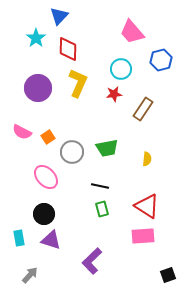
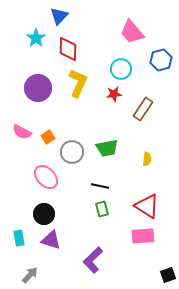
purple L-shape: moved 1 px right, 1 px up
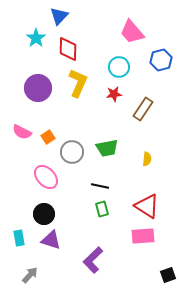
cyan circle: moved 2 px left, 2 px up
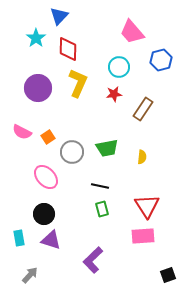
yellow semicircle: moved 5 px left, 2 px up
red triangle: rotated 24 degrees clockwise
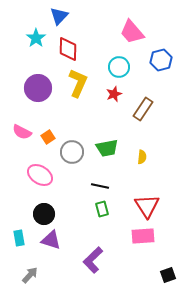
red star: rotated 14 degrees counterclockwise
pink ellipse: moved 6 px left, 2 px up; rotated 15 degrees counterclockwise
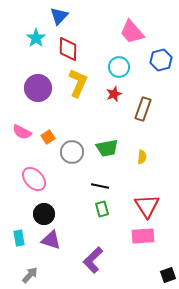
brown rectangle: rotated 15 degrees counterclockwise
pink ellipse: moved 6 px left, 4 px down; rotated 15 degrees clockwise
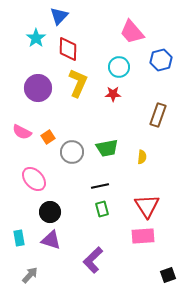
red star: moved 1 px left; rotated 21 degrees clockwise
brown rectangle: moved 15 px right, 6 px down
black line: rotated 24 degrees counterclockwise
black circle: moved 6 px right, 2 px up
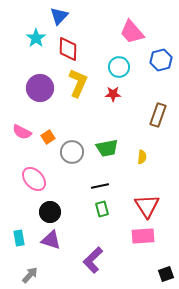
purple circle: moved 2 px right
black square: moved 2 px left, 1 px up
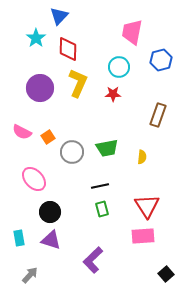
pink trapezoid: rotated 52 degrees clockwise
black square: rotated 21 degrees counterclockwise
